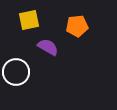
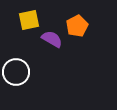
orange pentagon: rotated 20 degrees counterclockwise
purple semicircle: moved 4 px right, 8 px up
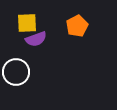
yellow square: moved 2 px left, 3 px down; rotated 10 degrees clockwise
purple semicircle: moved 16 px left; rotated 130 degrees clockwise
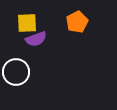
orange pentagon: moved 4 px up
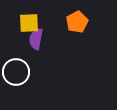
yellow square: moved 2 px right
purple semicircle: rotated 120 degrees clockwise
